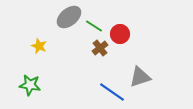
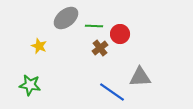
gray ellipse: moved 3 px left, 1 px down
green line: rotated 30 degrees counterclockwise
gray triangle: rotated 15 degrees clockwise
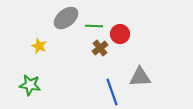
blue line: rotated 36 degrees clockwise
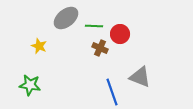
brown cross: rotated 28 degrees counterclockwise
gray triangle: rotated 25 degrees clockwise
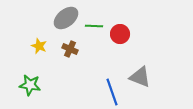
brown cross: moved 30 px left, 1 px down
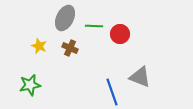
gray ellipse: moved 1 px left; rotated 25 degrees counterclockwise
brown cross: moved 1 px up
green star: rotated 20 degrees counterclockwise
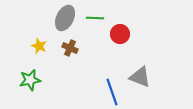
green line: moved 1 px right, 8 px up
green star: moved 5 px up
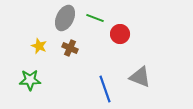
green line: rotated 18 degrees clockwise
green star: rotated 10 degrees clockwise
blue line: moved 7 px left, 3 px up
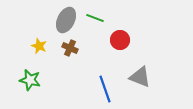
gray ellipse: moved 1 px right, 2 px down
red circle: moved 6 px down
green star: rotated 15 degrees clockwise
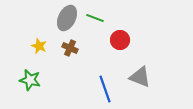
gray ellipse: moved 1 px right, 2 px up
